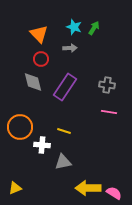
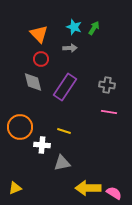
gray triangle: moved 1 px left, 1 px down
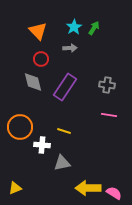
cyan star: rotated 21 degrees clockwise
orange triangle: moved 1 px left, 3 px up
pink line: moved 3 px down
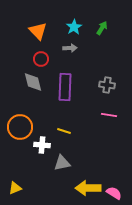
green arrow: moved 8 px right
purple rectangle: rotated 32 degrees counterclockwise
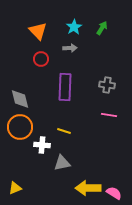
gray diamond: moved 13 px left, 17 px down
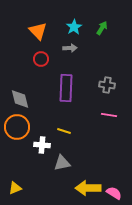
purple rectangle: moved 1 px right, 1 px down
orange circle: moved 3 px left
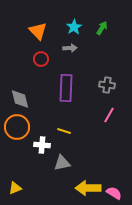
pink line: rotated 70 degrees counterclockwise
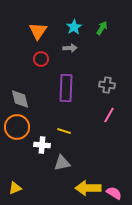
orange triangle: rotated 18 degrees clockwise
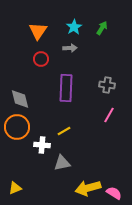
yellow line: rotated 48 degrees counterclockwise
yellow arrow: rotated 15 degrees counterclockwise
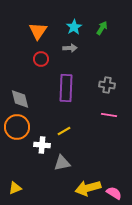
pink line: rotated 70 degrees clockwise
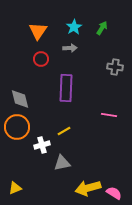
gray cross: moved 8 px right, 18 px up
white cross: rotated 21 degrees counterclockwise
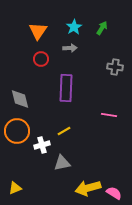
orange circle: moved 4 px down
